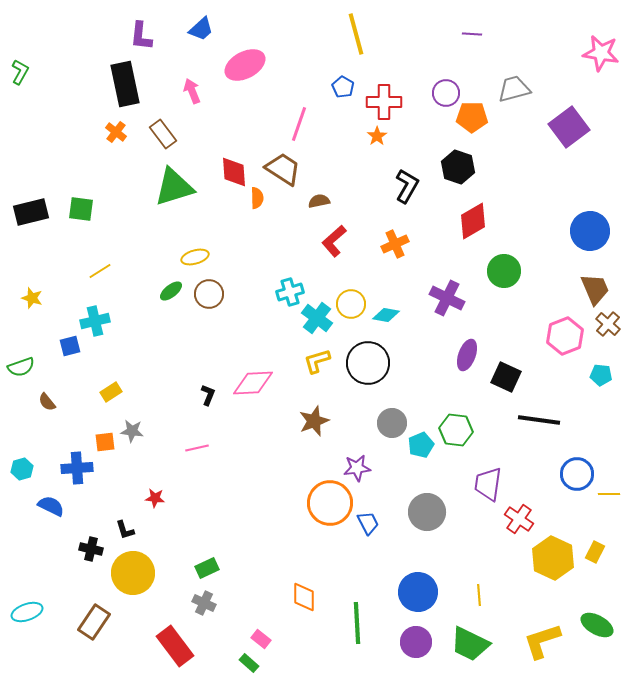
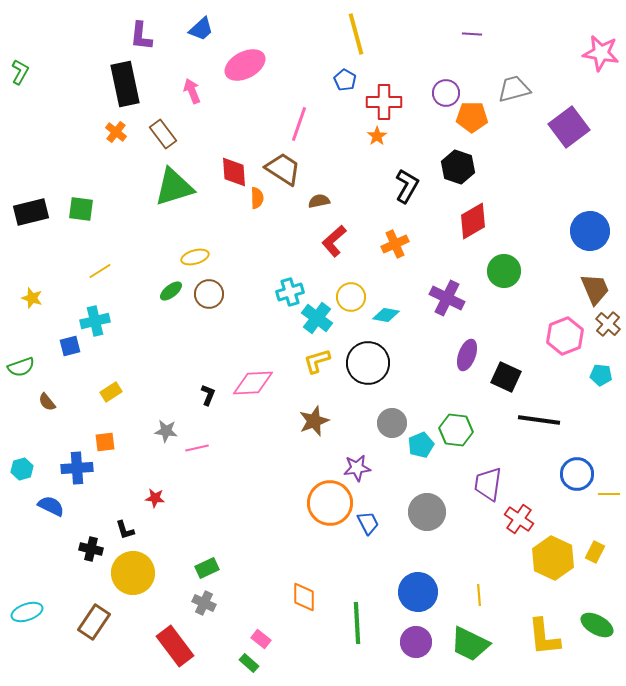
blue pentagon at (343, 87): moved 2 px right, 7 px up
yellow circle at (351, 304): moved 7 px up
gray star at (132, 431): moved 34 px right
yellow L-shape at (542, 641): moved 2 px right, 4 px up; rotated 78 degrees counterclockwise
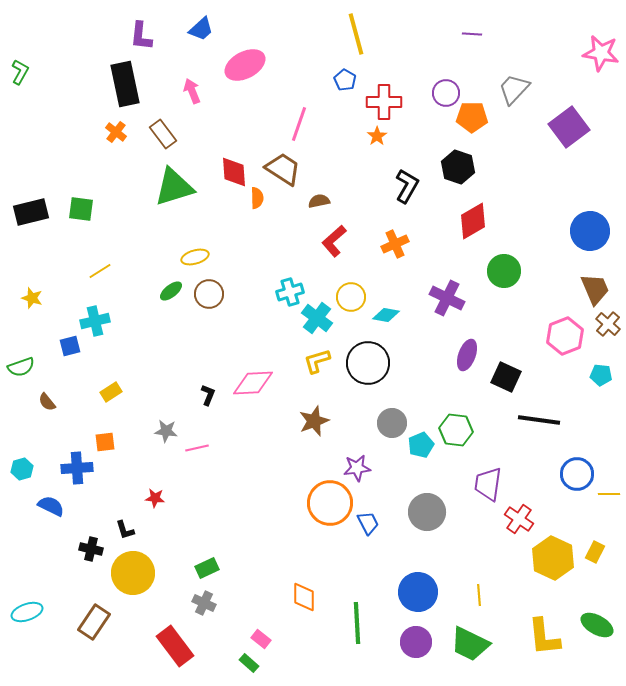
gray trapezoid at (514, 89): rotated 32 degrees counterclockwise
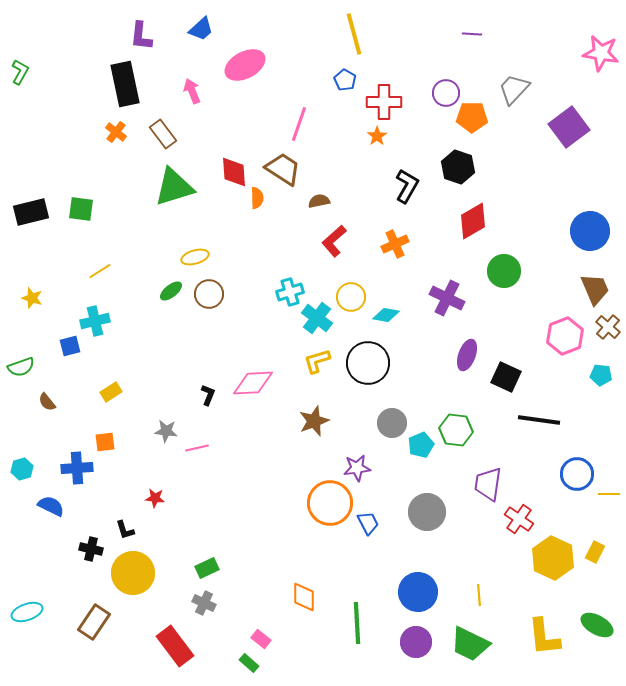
yellow line at (356, 34): moved 2 px left
brown cross at (608, 324): moved 3 px down
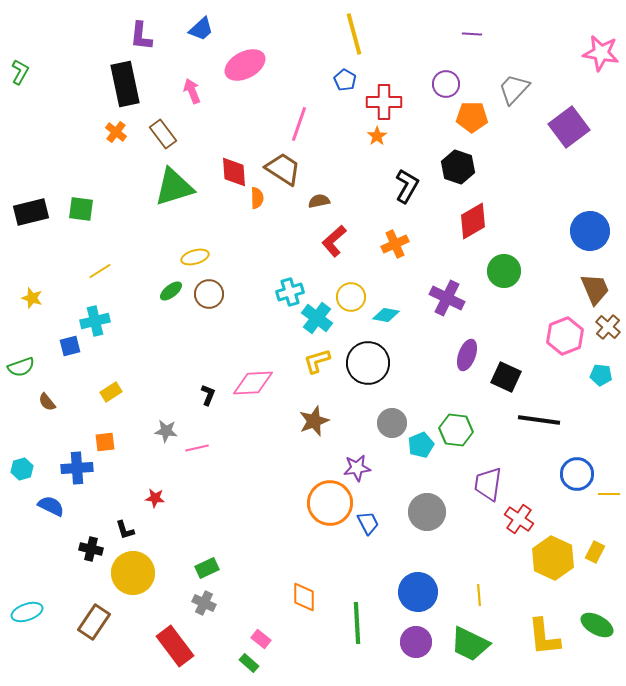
purple circle at (446, 93): moved 9 px up
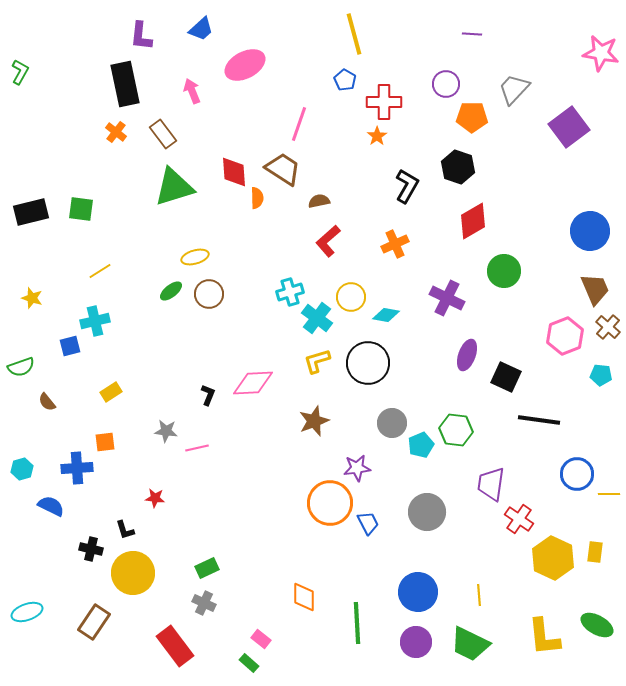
red L-shape at (334, 241): moved 6 px left
purple trapezoid at (488, 484): moved 3 px right
yellow rectangle at (595, 552): rotated 20 degrees counterclockwise
